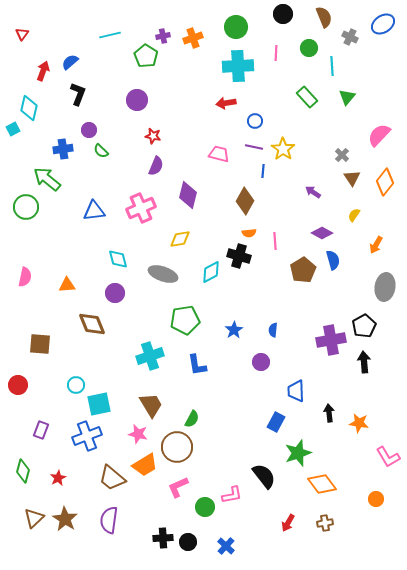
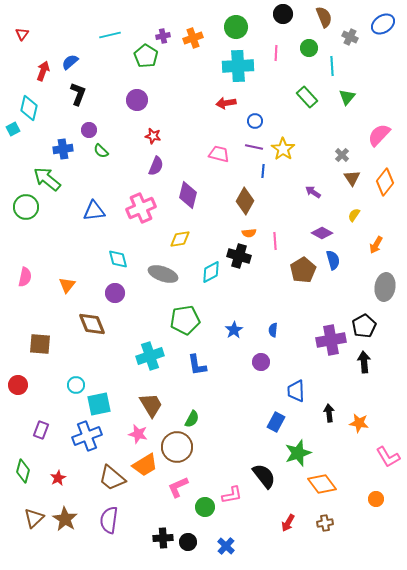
orange triangle at (67, 285): rotated 48 degrees counterclockwise
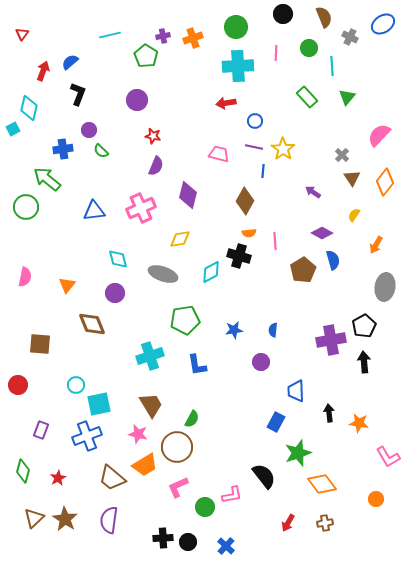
blue star at (234, 330): rotated 24 degrees clockwise
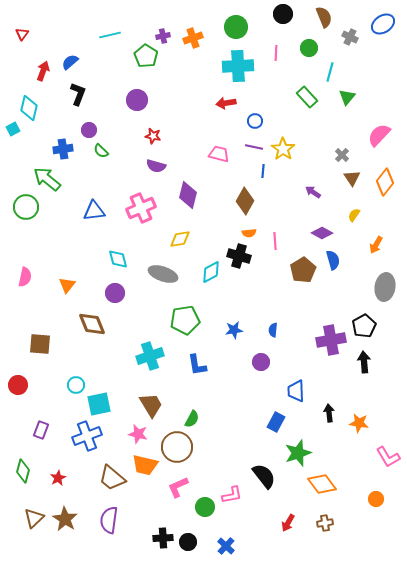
cyan line at (332, 66): moved 2 px left, 6 px down; rotated 18 degrees clockwise
purple semicircle at (156, 166): rotated 84 degrees clockwise
orange trapezoid at (145, 465): rotated 44 degrees clockwise
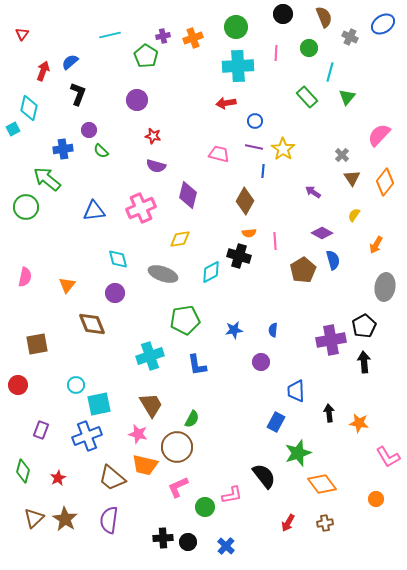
brown square at (40, 344): moved 3 px left; rotated 15 degrees counterclockwise
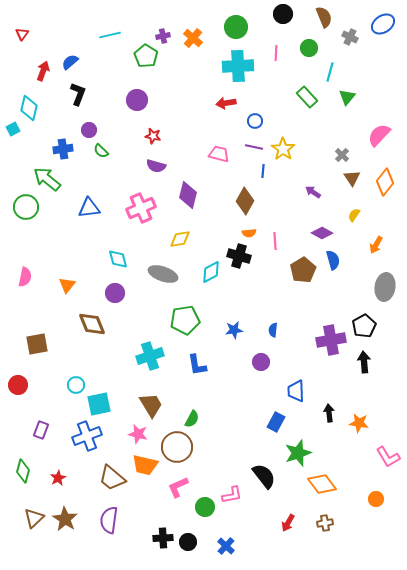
orange cross at (193, 38): rotated 30 degrees counterclockwise
blue triangle at (94, 211): moved 5 px left, 3 px up
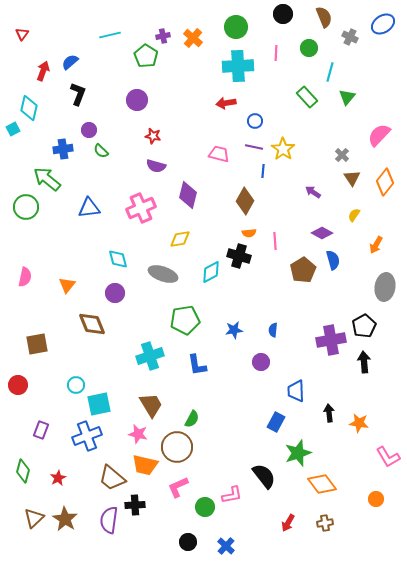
black cross at (163, 538): moved 28 px left, 33 px up
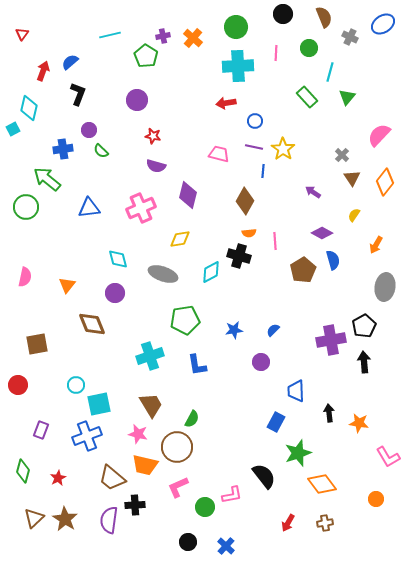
blue semicircle at (273, 330): rotated 40 degrees clockwise
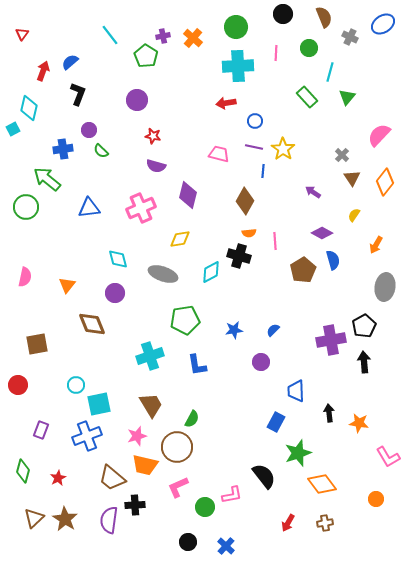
cyan line at (110, 35): rotated 65 degrees clockwise
pink star at (138, 434): moved 1 px left, 2 px down; rotated 30 degrees counterclockwise
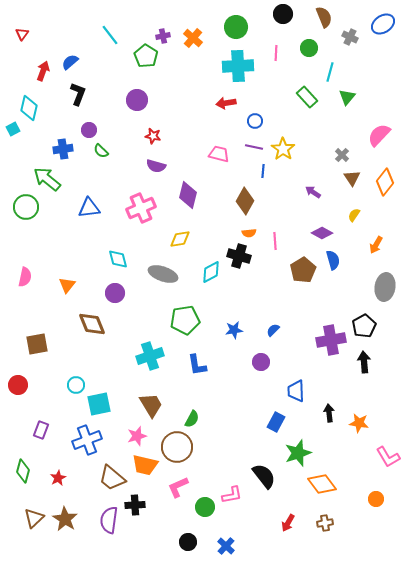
blue cross at (87, 436): moved 4 px down
